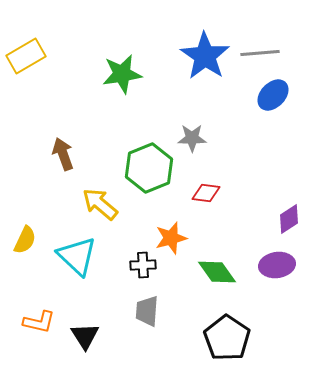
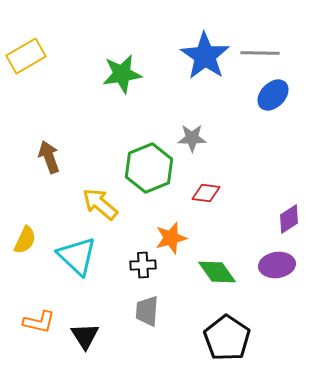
gray line: rotated 6 degrees clockwise
brown arrow: moved 14 px left, 3 px down
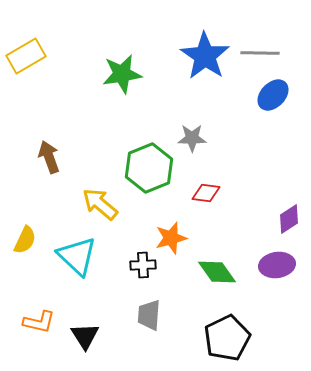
gray trapezoid: moved 2 px right, 4 px down
black pentagon: rotated 12 degrees clockwise
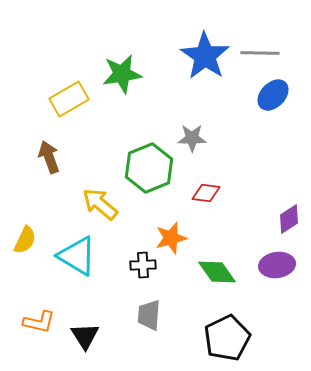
yellow rectangle: moved 43 px right, 43 px down
cyan triangle: rotated 12 degrees counterclockwise
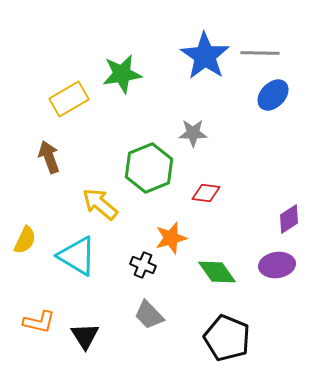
gray star: moved 1 px right, 5 px up
black cross: rotated 25 degrees clockwise
gray trapezoid: rotated 48 degrees counterclockwise
black pentagon: rotated 24 degrees counterclockwise
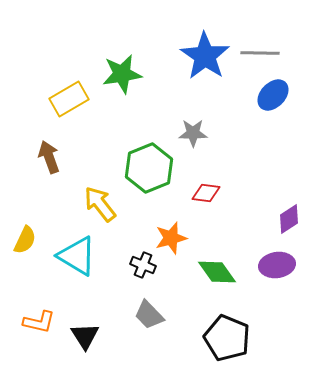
yellow arrow: rotated 12 degrees clockwise
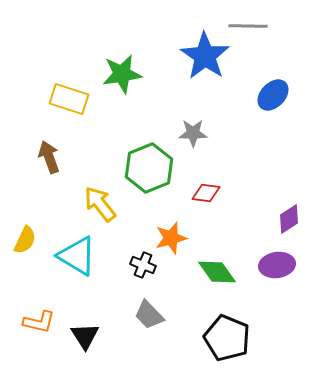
gray line: moved 12 px left, 27 px up
yellow rectangle: rotated 48 degrees clockwise
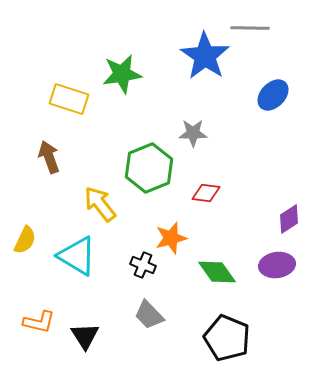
gray line: moved 2 px right, 2 px down
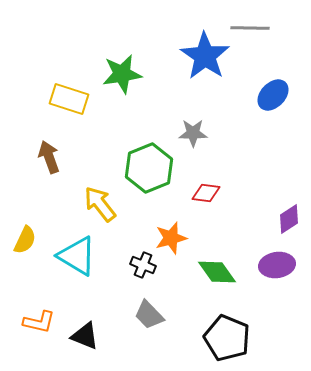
black triangle: rotated 36 degrees counterclockwise
